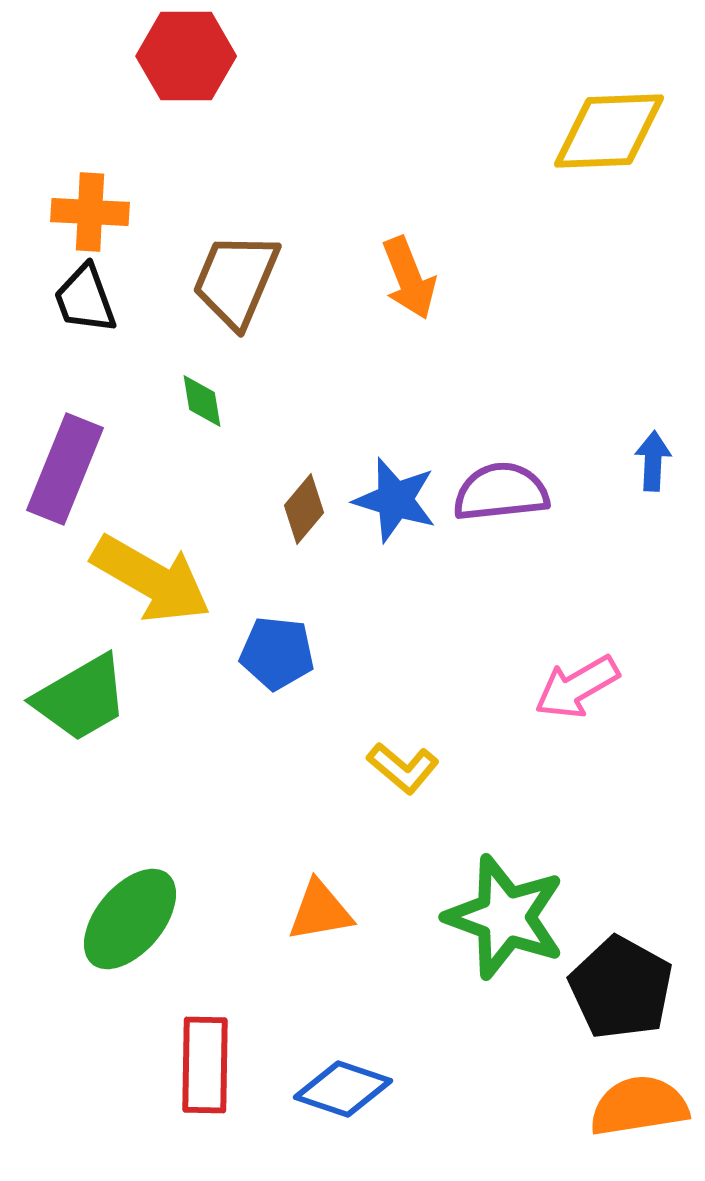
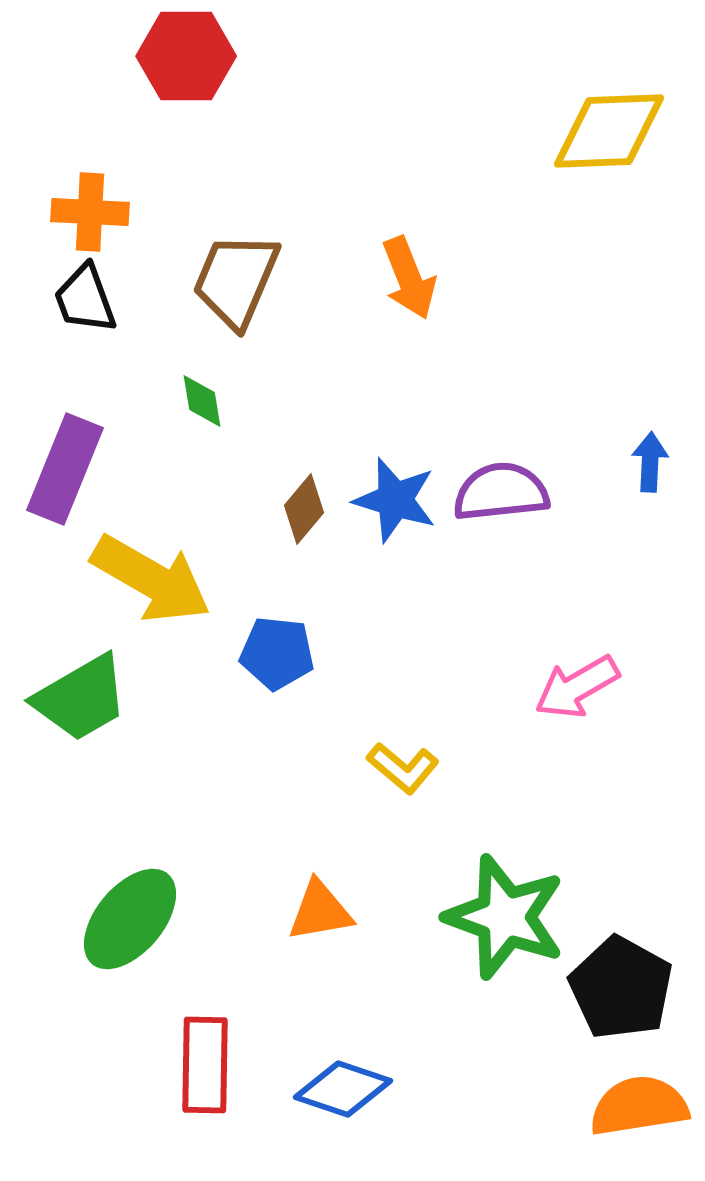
blue arrow: moved 3 px left, 1 px down
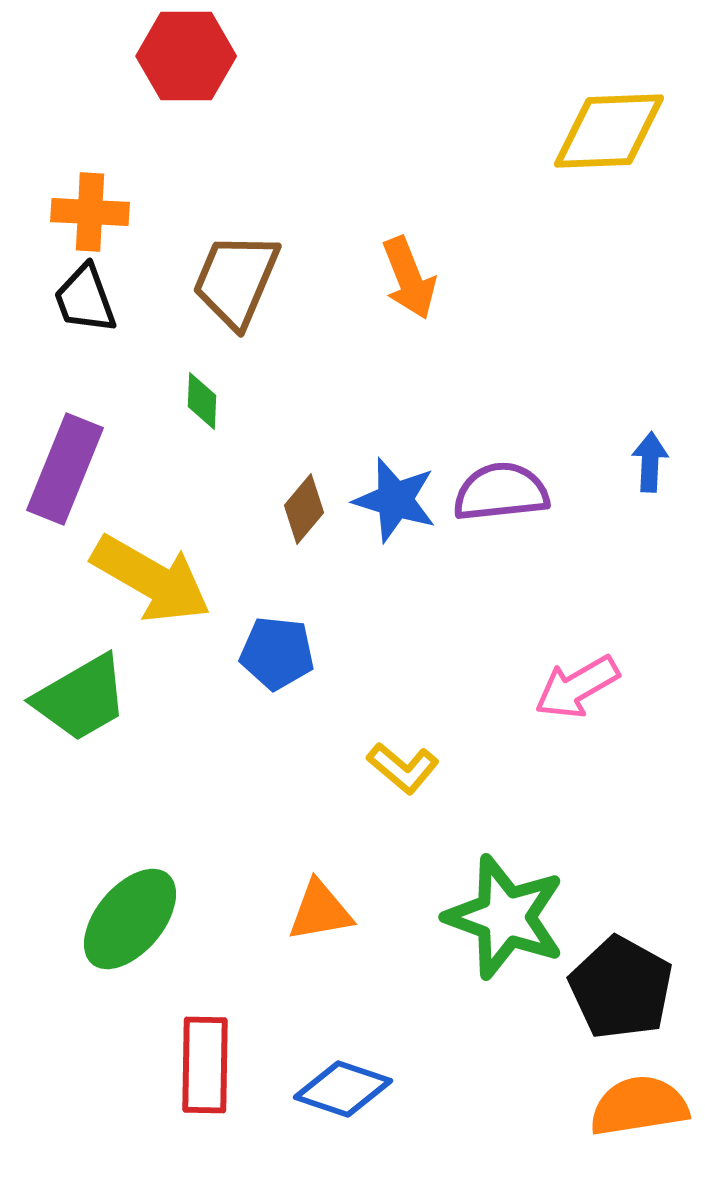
green diamond: rotated 12 degrees clockwise
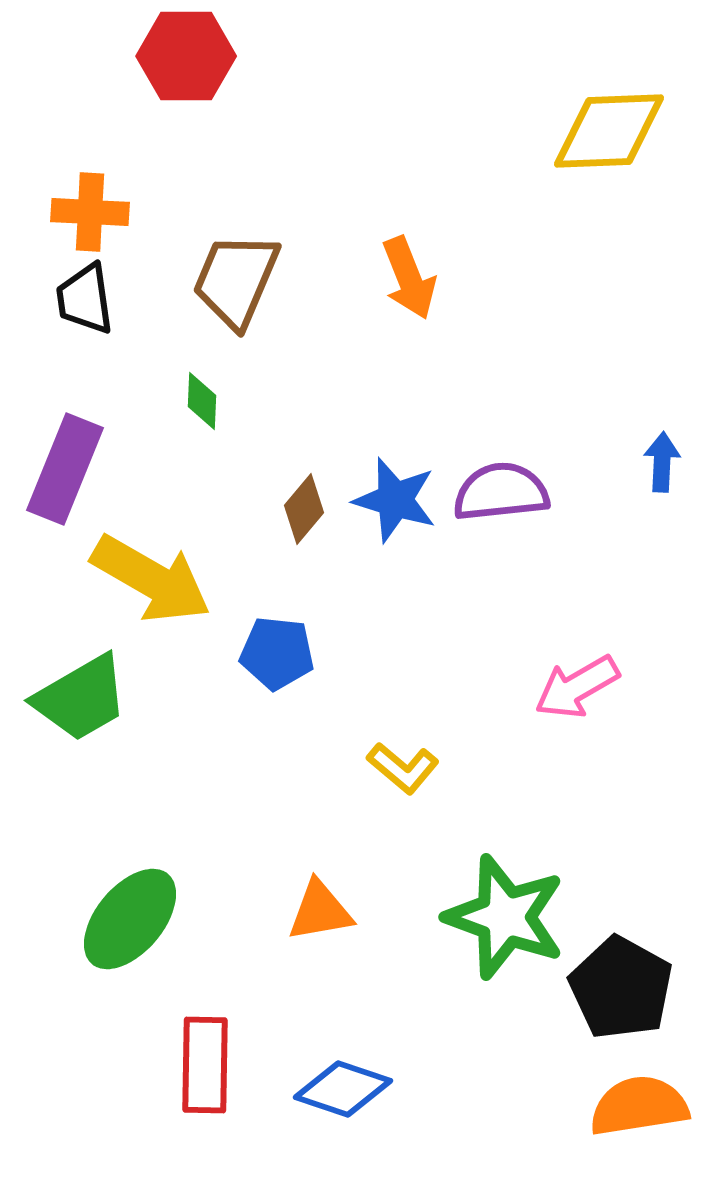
black trapezoid: rotated 12 degrees clockwise
blue arrow: moved 12 px right
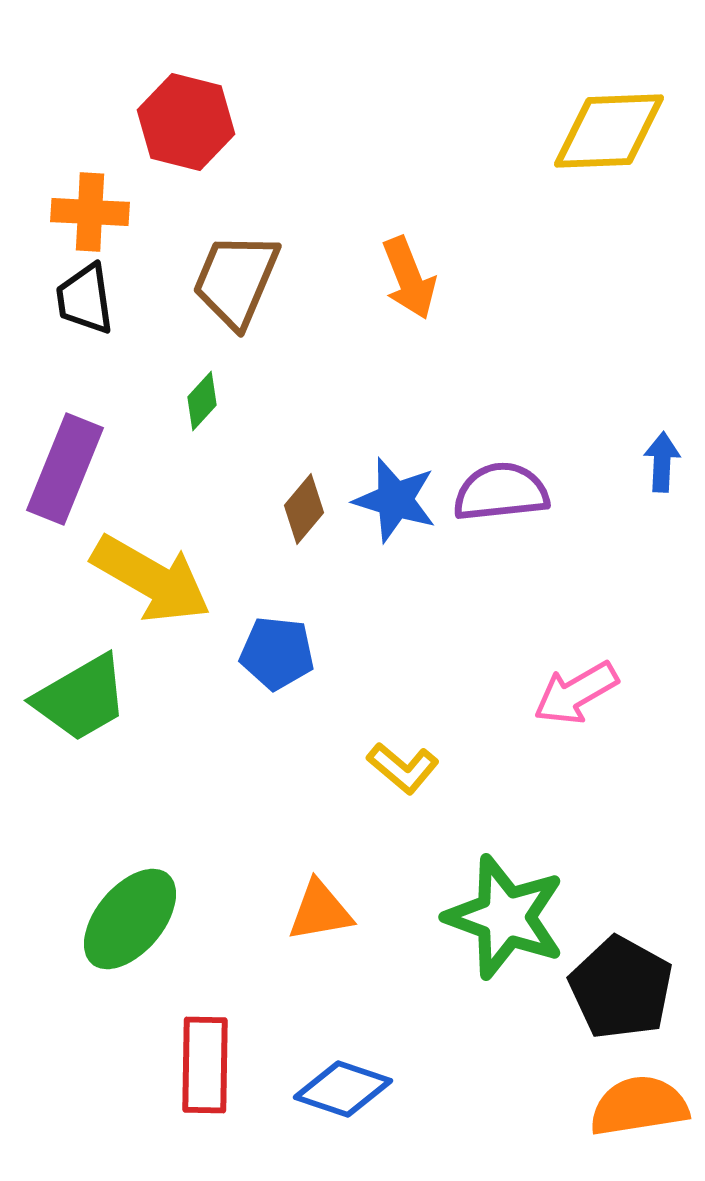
red hexagon: moved 66 px down; rotated 14 degrees clockwise
green diamond: rotated 40 degrees clockwise
pink arrow: moved 1 px left, 6 px down
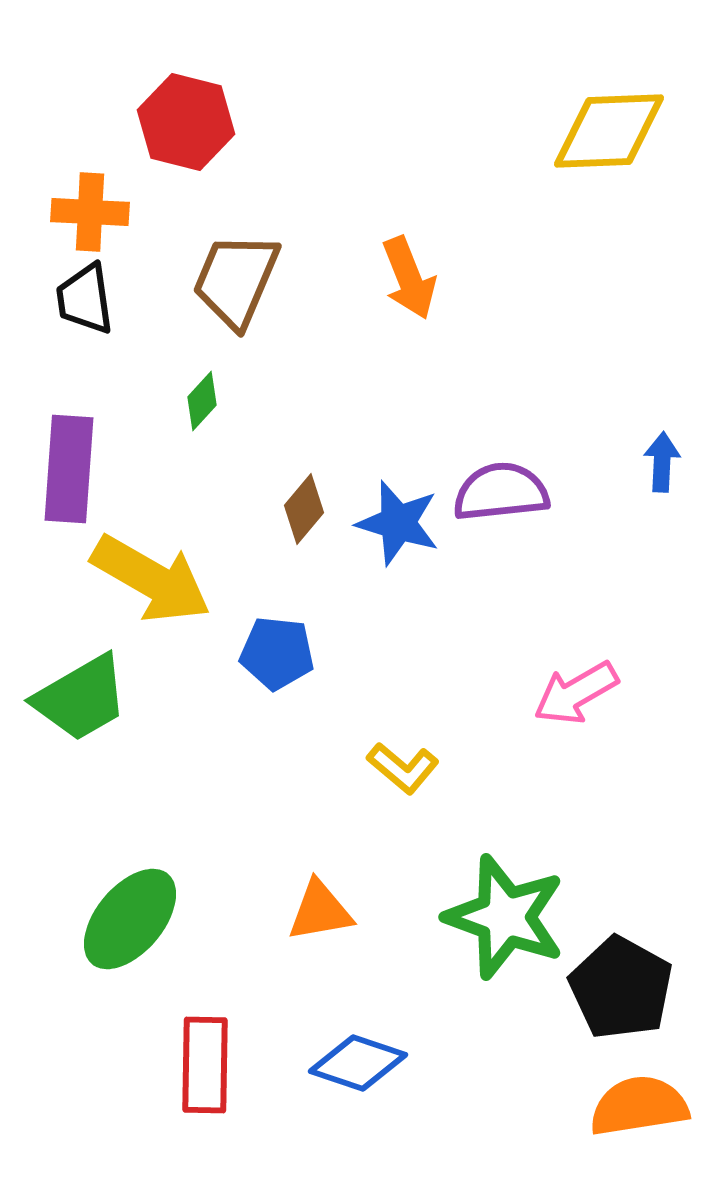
purple rectangle: moved 4 px right; rotated 18 degrees counterclockwise
blue star: moved 3 px right, 23 px down
blue diamond: moved 15 px right, 26 px up
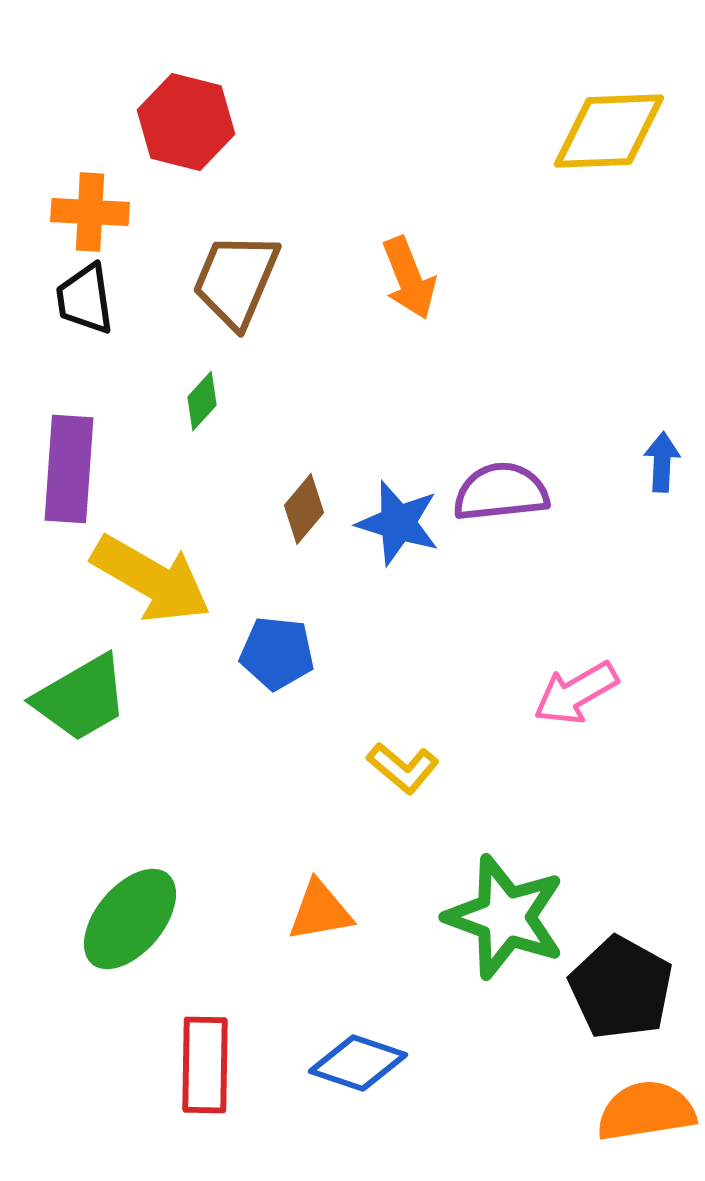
orange semicircle: moved 7 px right, 5 px down
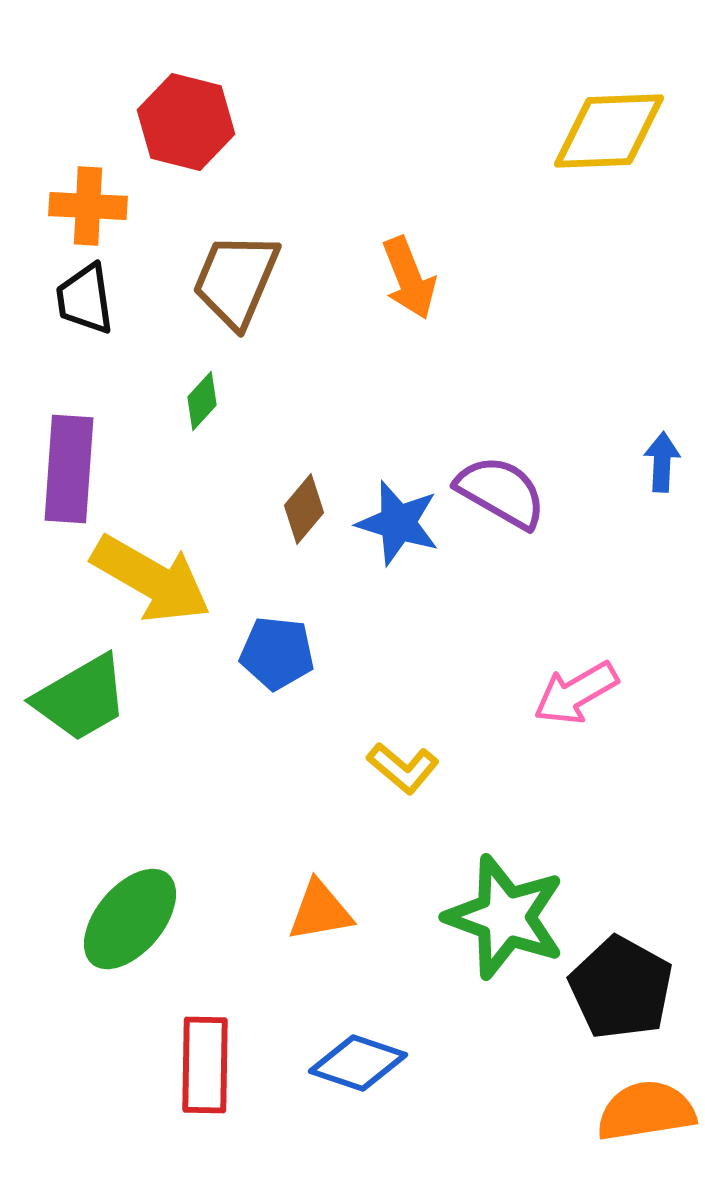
orange cross: moved 2 px left, 6 px up
purple semicircle: rotated 36 degrees clockwise
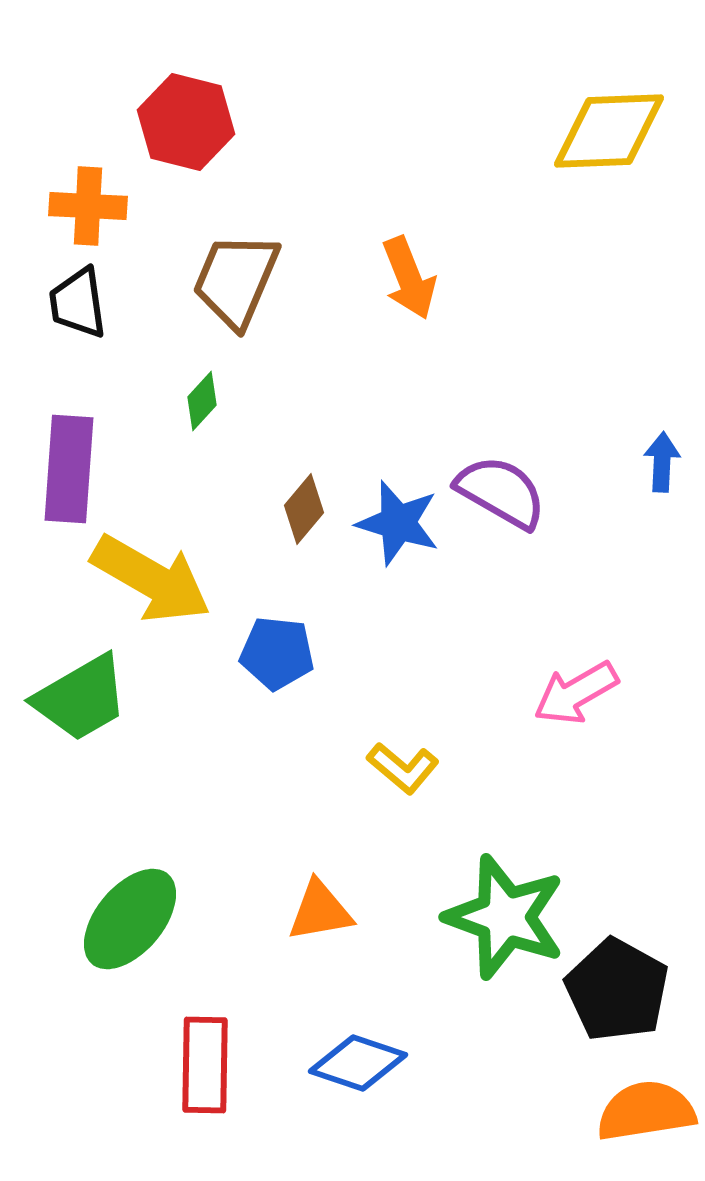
black trapezoid: moved 7 px left, 4 px down
black pentagon: moved 4 px left, 2 px down
